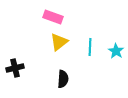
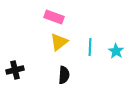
pink rectangle: moved 1 px right
black cross: moved 2 px down
black semicircle: moved 1 px right, 4 px up
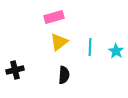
pink rectangle: rotated 36 degrees counterclockwise
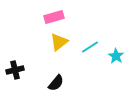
cyan line: rotated 54 degrees clockwise
cyan star: moved 5 px down
black semicircle: moved 8 px left, 8 px down; rotated 36 degrees clockwise
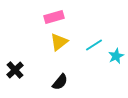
cyan line: moved 4 px right, 2 px up
cyan star: rotated 14 degrees clockwise
black cross: rotated 30 degrees counterclockwise
black semicircle: moved 4 px right, 1 px up
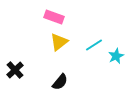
pink rectangle: rotated 36 degrees clockwise
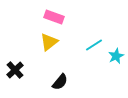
yellow triangle: moved 10 px left
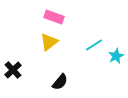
black cross: moved 2 px left
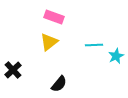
cyan line: rotated 30 degrees clockwise
black semicircle: moved 1 px left, 2 px down
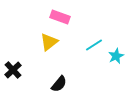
pink rectangle: moved 6 px right
cyan line: rotated 30 degrees counterclockwise
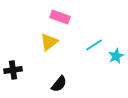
black cross: rotated 36 degrees clockwise
